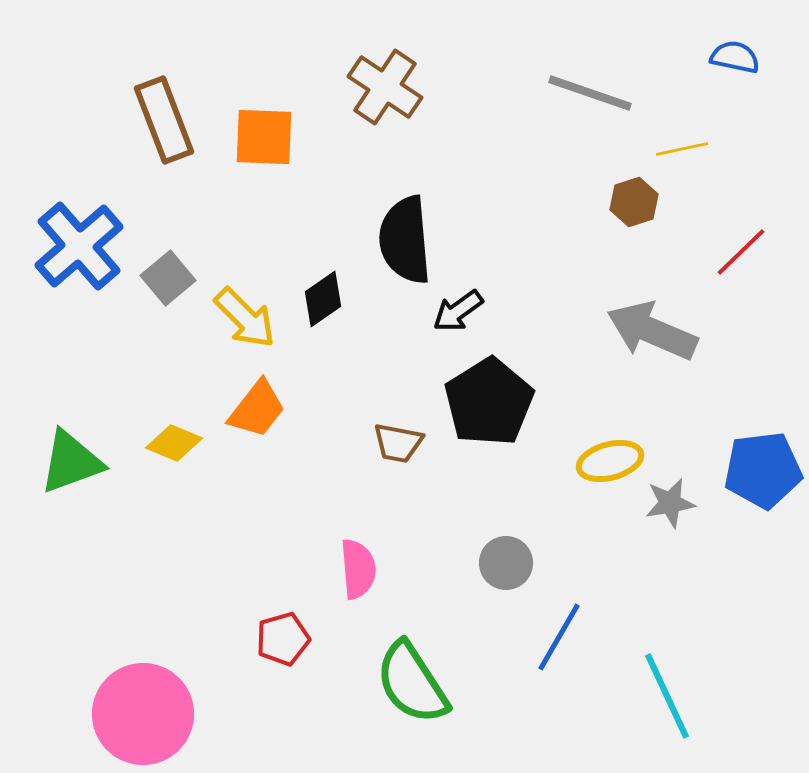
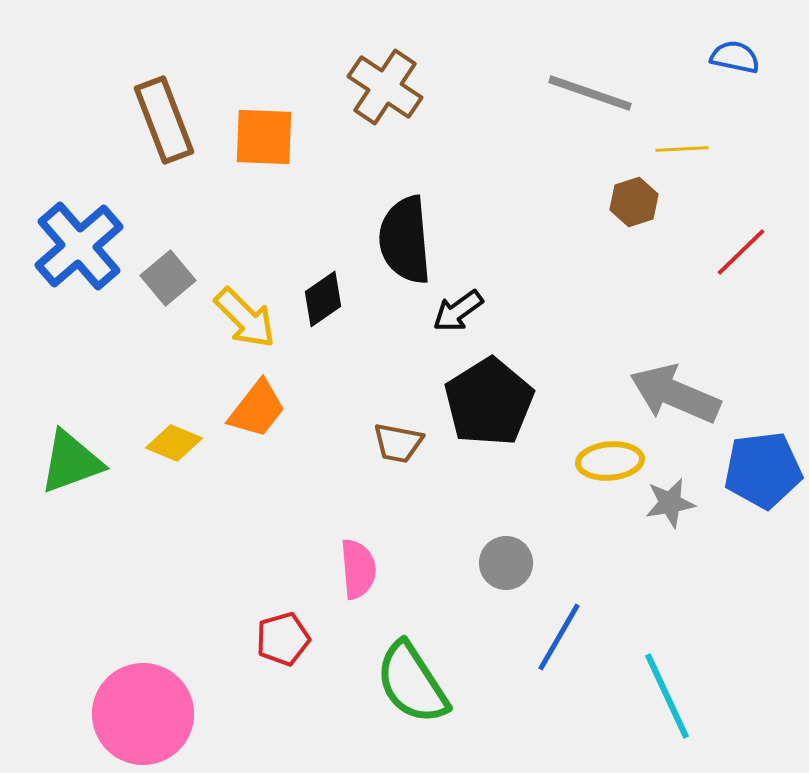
yellow line: rotated 9 degrees clockwise
gray arrow: moved 23 px right, 63 px down
yellow ellipse: rotated 10 degrees clockwise
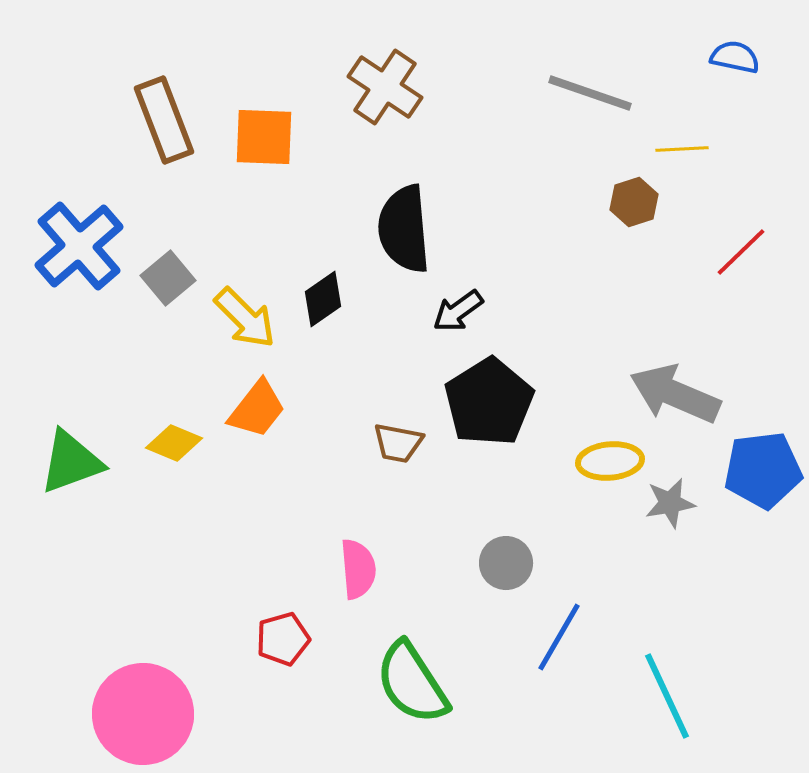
black semicircle: moved 1 px left, 11 px up
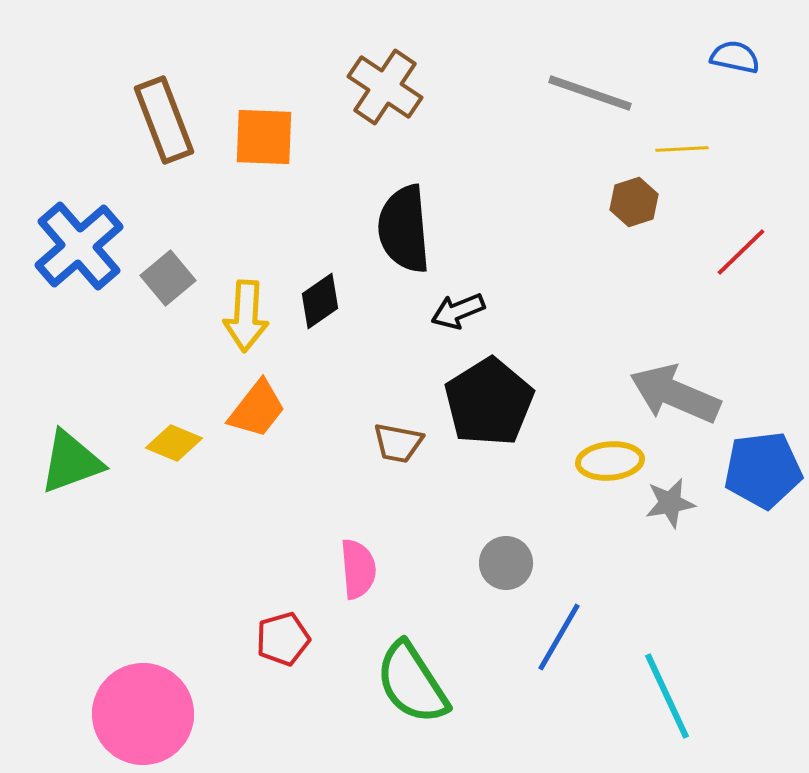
black diamond: moved 3 px left, 2 px down
black arrow: rotated 14 degrees clockwise
yellow arrow: moved 1 px right, 2 px up; rotated 48 degrees clockwise
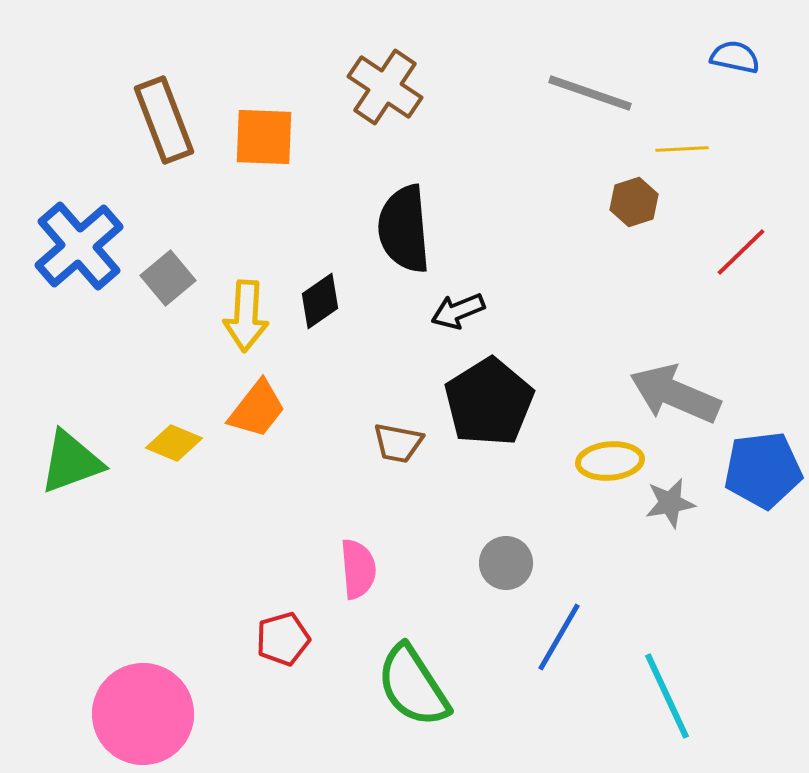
green semicircle: moved 1 px right, 3 px down
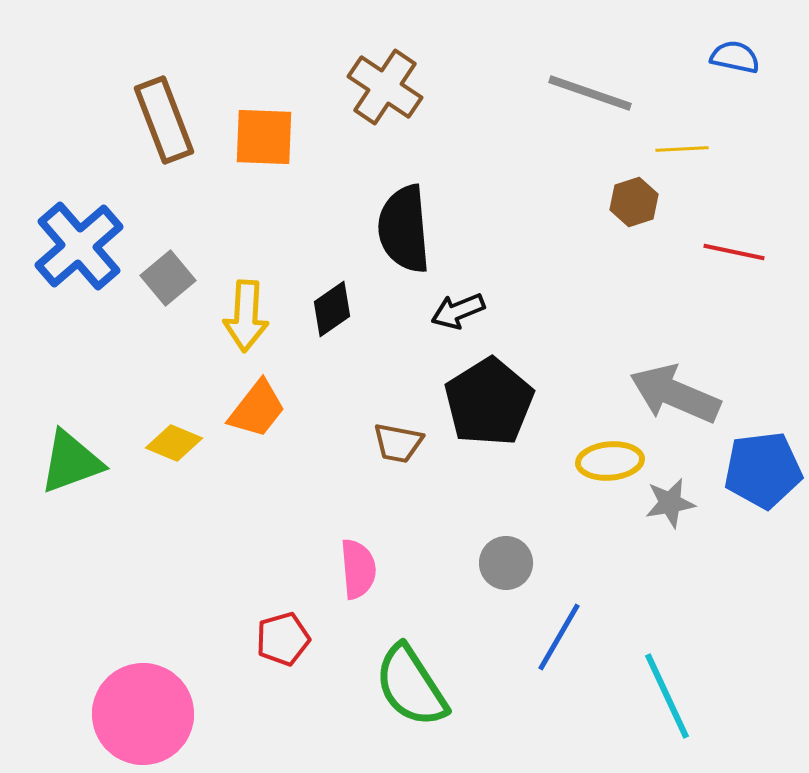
red line: moved 7 px left; rotated 56 degrees clockwise
black diamond: moved 12 px right, 8 px down
green semicircle: moved 2 px left
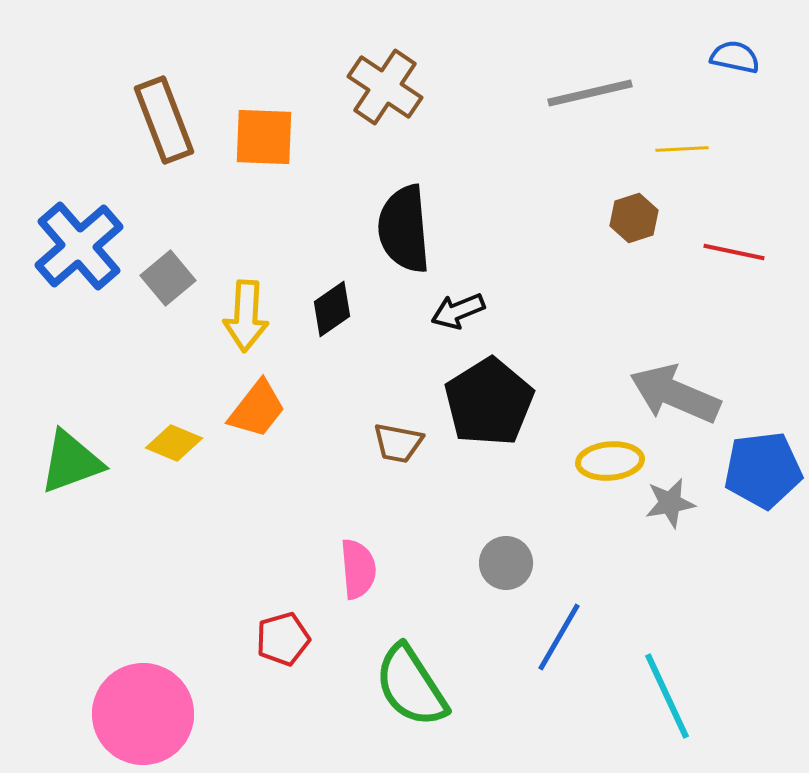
gray line: rotated 32 degrees counterclockwise
brown hexagon: moved 16 px down
